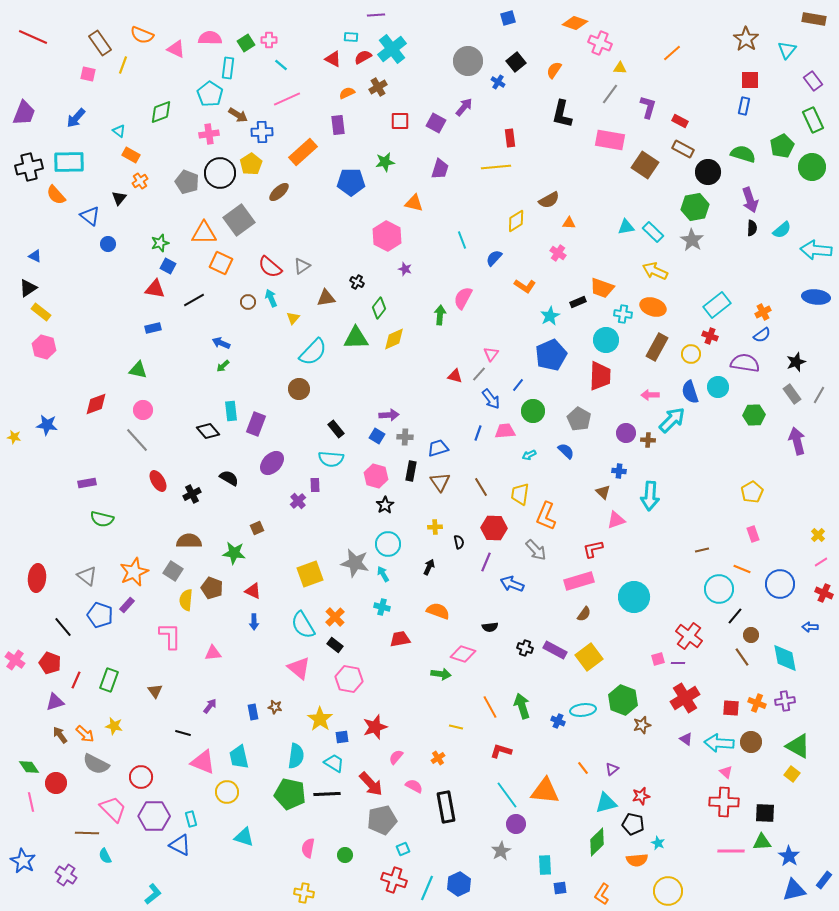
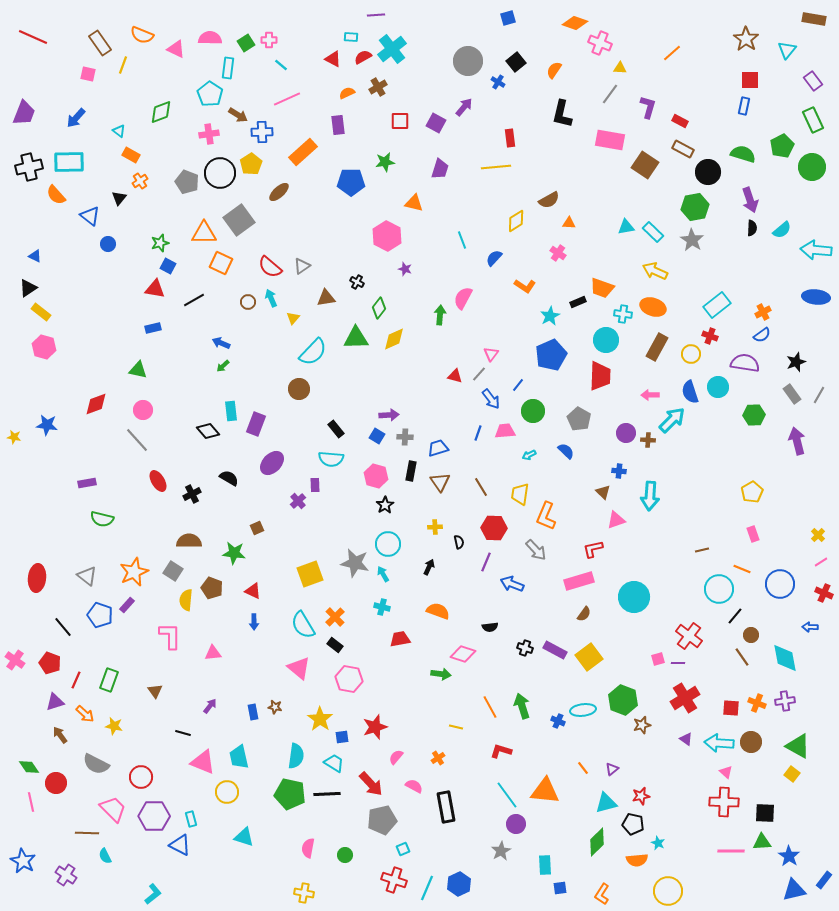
orange arrow at (85, 734): moved 20 px up
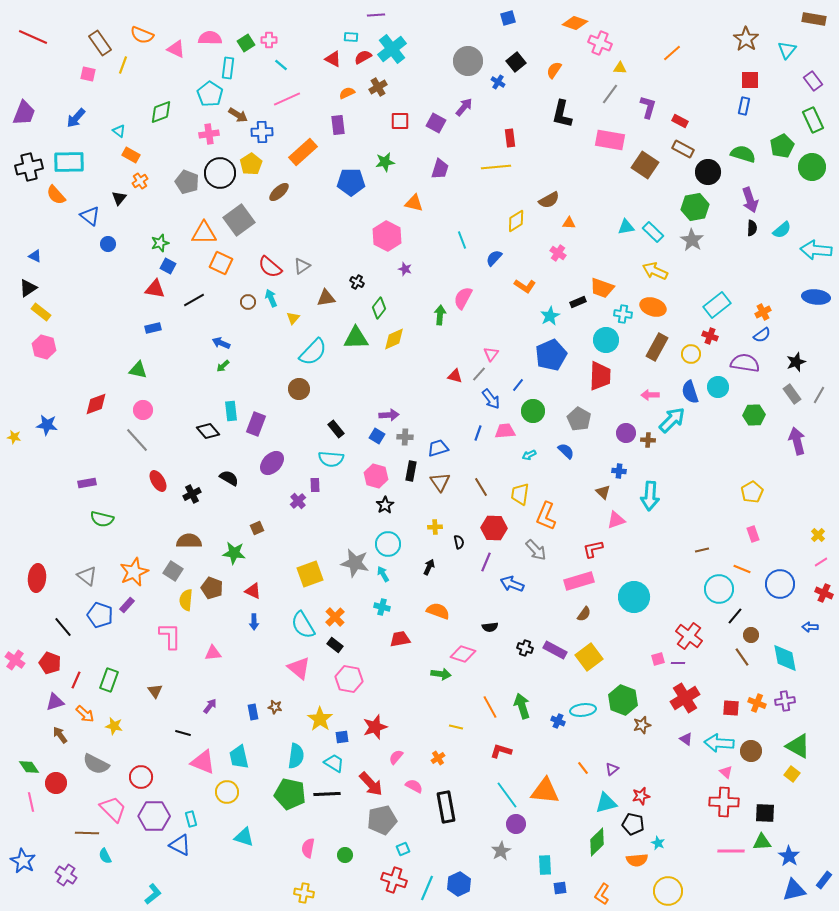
brown circle at (751, 742): moved 9 px down
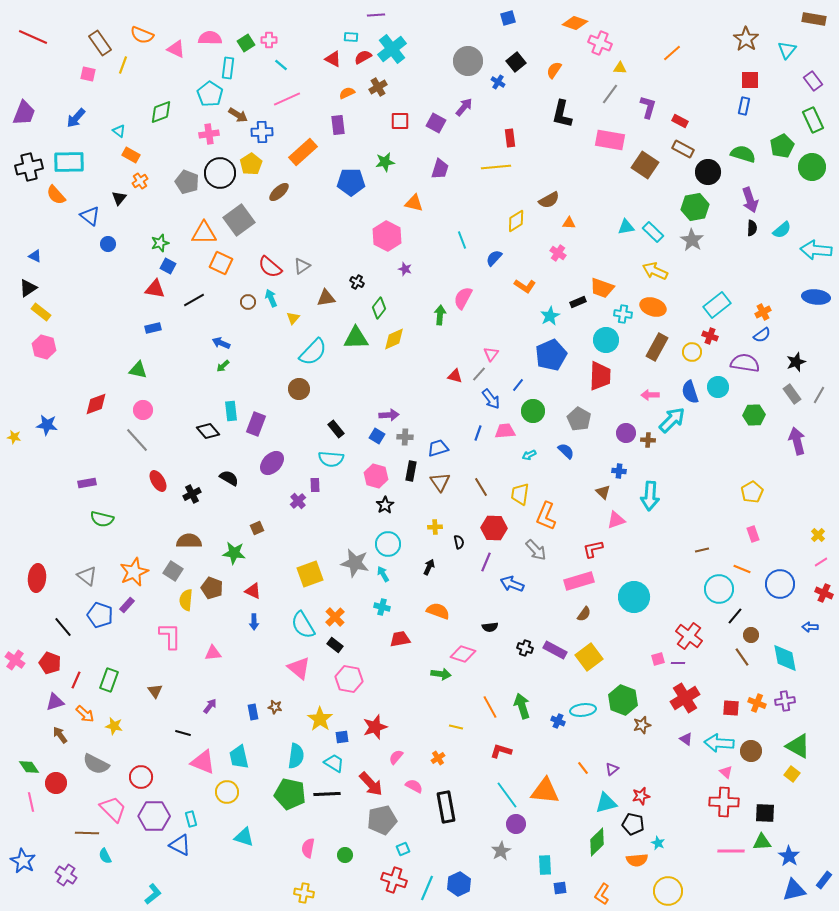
yellow circle at (691, 354): moved 1 px right, 2 px up
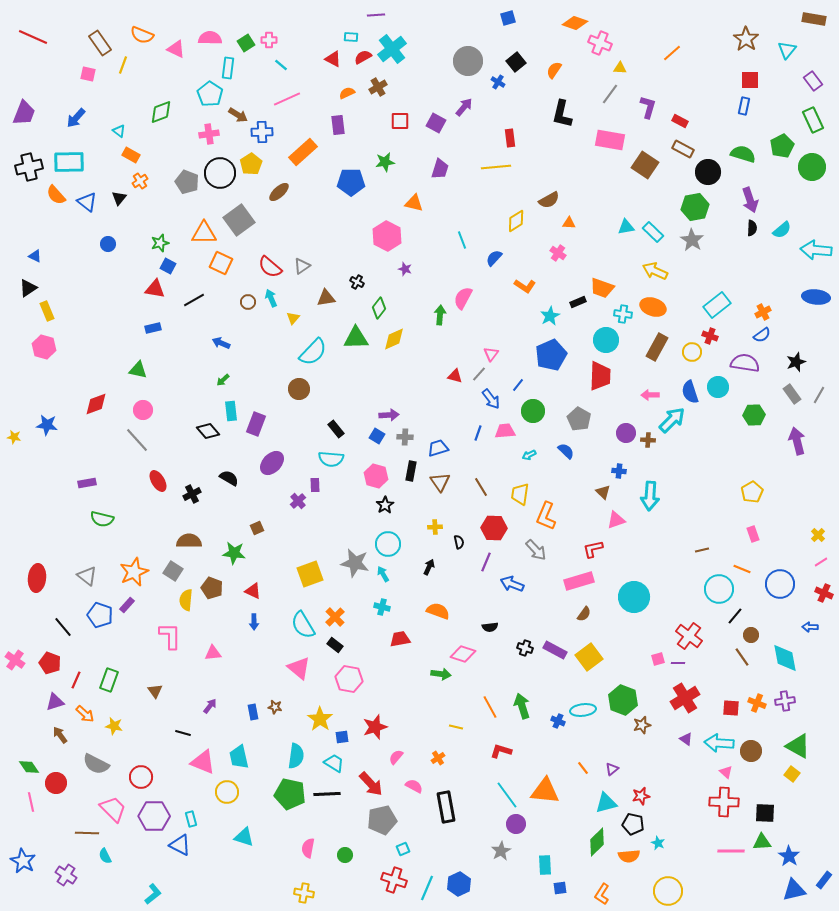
blue triangle at (90, 216): moved 3 px left, 14 px up
yellow rectangle at (41, 312): moved 6 px right, 1 px up; rotated 30 degrees clockwise
green arrow at (223, 366): moved 14 px down
orange semicircle at (637, 860): moved 8 px left, 4 px up
